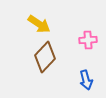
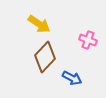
pink cross: rotated 24 degrees clockwise
blue arrow: moved 14 px left, 2 px up; rotated 48 degrees counterclockwise
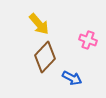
yellow arrow: rotated 15 degrees clockwise
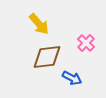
pink cross: moved 2 px left, 3 px down; rotated 24 degrees clockwise
brown diamond: moved 2 px right; rotated 40 degrees clockwise
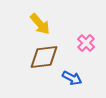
yellow arrow: moved 1 px right
brown diamond: moved 3 px left
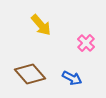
yellow arrow: moved 1 px right, 1 px down
brown diamond: moved 14 px left, 17 px down; rotated 56 degrees clockwise
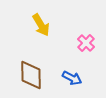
yellow arrow: rotated 10 degrees clockwise
brown diamond: moved 1 px right, 1 px down; rotated 40 degrees clockwise
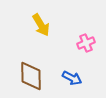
pink cross: rotated 24 degrees clockwise
brown diamond: moved 1 px down
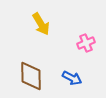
yellow arrow: moved 1 px up
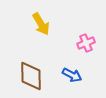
blue arrow: moved 3 px up
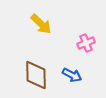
yellow arrow: rotated 15 degrees counterclockwise
brown diamond: moved 5 px right, 1 px up
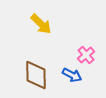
pink cross: moved 12 px down; rotated 18 degrees counterclockwise
